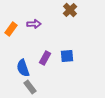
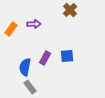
blue semicircle: moved 2 px right, 1 px up; rotated 30 degrees clockwise
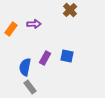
blue square: rotated 16 degrees clockwise
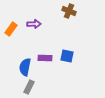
brown cross: moved 1 px left, 1 px down; rotated 24 degrees counterclockwise
purple rectangle: rotated 64 degrees clockwise
gray rectangle: moved 1 px left; rotated 64 degrees clockwise
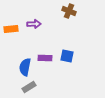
orange rectangle: rotated 48 degrees clockwise
gray rectangle: rotated 32 degrees clockwise
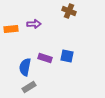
purple rectangle: rotated 16 degrees clockwise
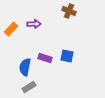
orange rectangle: rotated 40 degrees counterclockwise
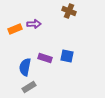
orange rectangle: moved 4 px right; rotated 24 degrees clockwise
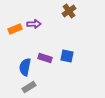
brown cross: rotated 32 degrees clockwise
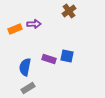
purple rectangle: moved 4 px right, 1 px down
gray rectangle: moved 1 px left, 1 px down
